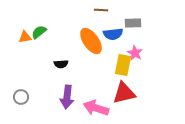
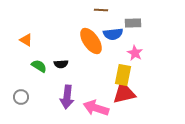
green semicircle: moved 34 px down; rotated 70 degrees clockwise
orange triangle: moved 1 px right, 3 px down; rotated 40 degrees clockwise
yellow rectangle: moved 10 px down
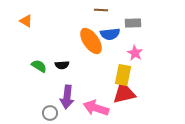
blue semicircle: moved 3 px left
orange triangle: moved 19 px up
black semicircle: moved 1 px right, 1 px down
gray circle: moved 29 px right, 16 px down
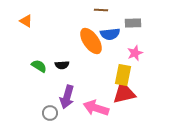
pink star: rotated 21 degrees clockwise
purple arrow: rotated 10 degrees clockwise
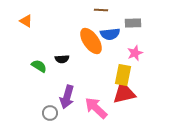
black semicircle: moved 6 px up
pink arrow: rotated 25 degrees clockwise
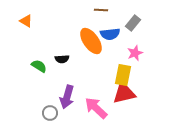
gray rectangle: rotated 49 degrees counterclockwise
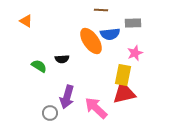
gray rectangle: rotated 49 degrees clockwise
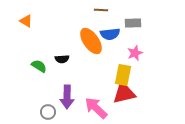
purple arrow: rotated 15 degrees counterclockwise
gray circle: moved 2 px left, 1 px up
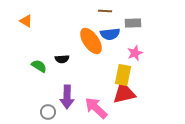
brown line: moved 4 px right, 1 px down
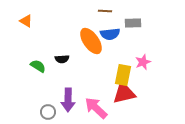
pink star: moved 8 px right, 9 px down
green semicircle: moved 1 px left
purple arrow: moved 1 px right, 3 px down
